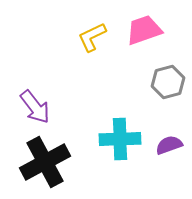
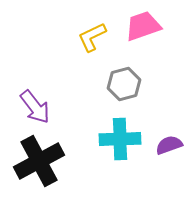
pink trapezoid: moved 1 px left, 4 px up
gray hexagon: moved 44 px left, 2 px down
black cross: moved 6 px left, 1 px up
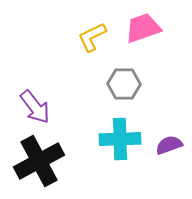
pink trapezoid: moved 2 px down
gray hexagon: rotated 16 degrees clockwise
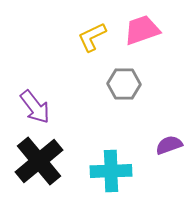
pink trapezoid: moved 1 px left, 2 px down
cyan cross: moved 9 px left, 32 px down
black cross: rotated 12 degrees counterclockwise
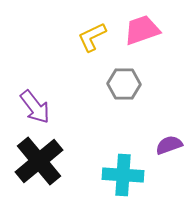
cyan cross: moved 12 px right, 4 px down; rotated 6 degrees clockwise
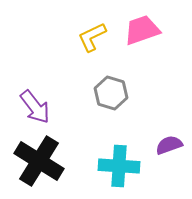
gray hexagon: moved 13 px left, 9 px down; rotated 16 degrees clockwise
black cross: rotated 18 degrees counterclockwise
cyan cross: moved 4 px left, 9 px up
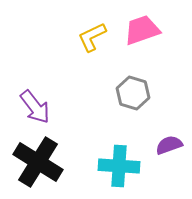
gray hexagon: moved 22 px right
black cross: moved 1 px left, 1 px down
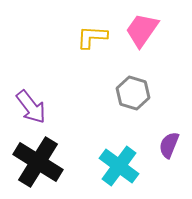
pink trapezoid: rotated 36 degrees counterclockwise
yellow L-shape: rotated 28 degrees clockwise
purple arrow: moved 4 px left
purple semicircle: rotated 48 degrees counterclockwise
cyan cross: rotated 33 degrees clockwise
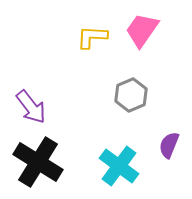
gray hexagon: moved 2 px left, 2 px down; rotated 20 degrees clockwise
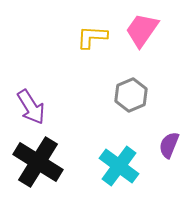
purple arrow: rotated 6 degrees clockwise
